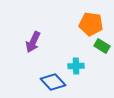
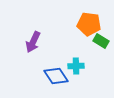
orange pentagon: moved 2 px left
green rectangle: moved 1 px left, 5 px up
blue diamond: moved 3 px right, 6 px up; rotated 10 degrees clockwise
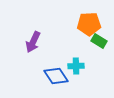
orange pentagon: rotated 10 degrees counterclockwise
green rectangle: moved 2 px left
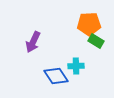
green rectangle: moved 3 px left
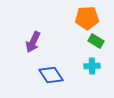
orange pentagon: moved 2 px left, 6 px up
cyan cross: moved 16 px right
blue diamond: moved 5 px left, 1 px up
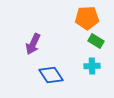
purple arrow: moved 2 px down
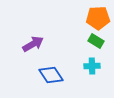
orange pentagon: moved 11 px right
purple arrow: rotated 145 degrees counterclockwise
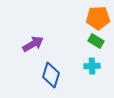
blue diamond: rotated 50 degrees clockwise
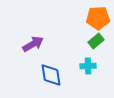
green rectangle: rotated 70 degrees counterclockwise
cyan cross: moved 4 px left
blue diamond: rotated 25 degrees counterclockwise
